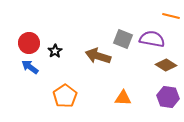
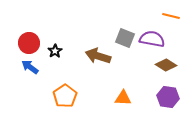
gray square: moved 2 px right, 1 px up
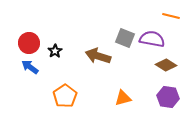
orange triangle: rotated 18 degrees counterclockwise
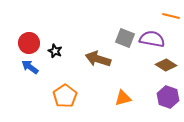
black star: rotated 16 degrees counterclockwise
brown arrow: moved 3 px down
purple hexagon: rotated 10 degrees clockwise
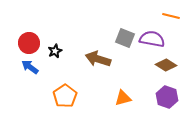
black star: rotated 24 degrees clockwise
purple hexagon: moved 1 px left
